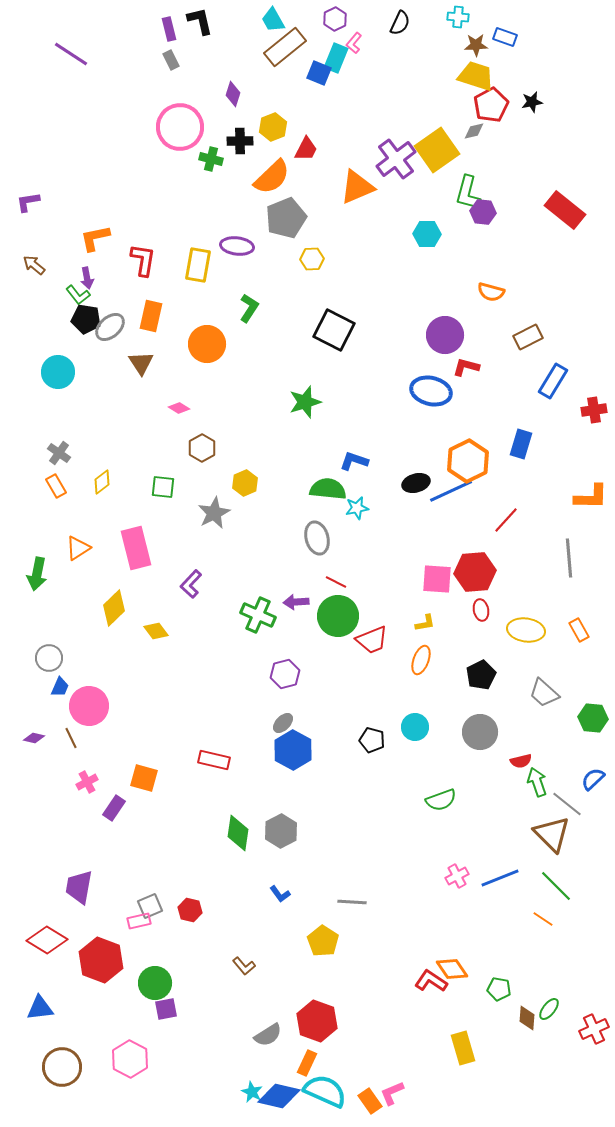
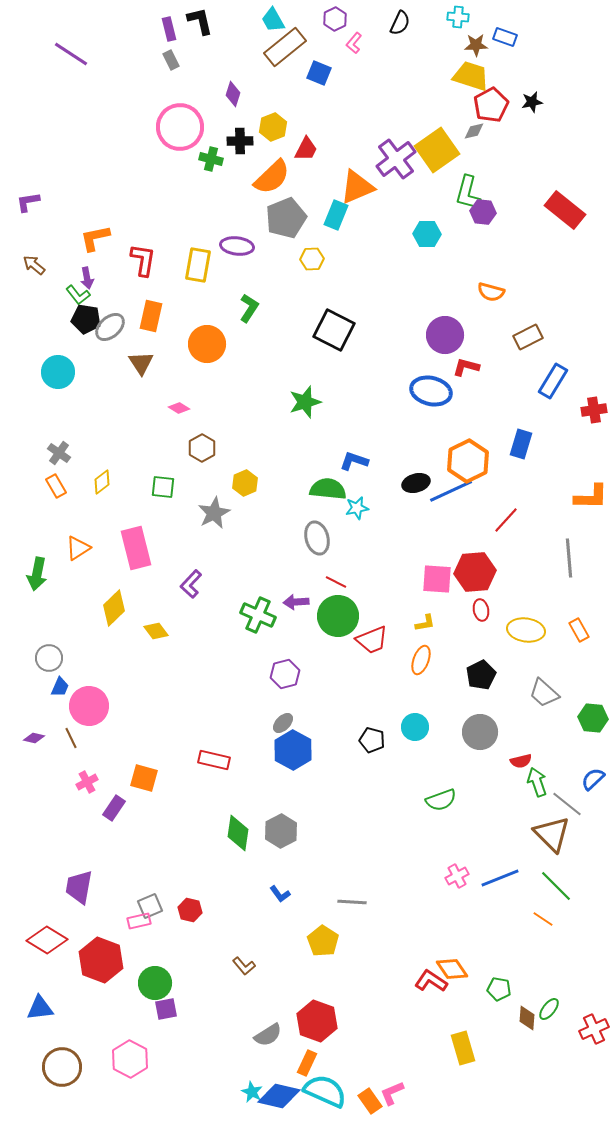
cyan rectangle at (336, 58): moved 157 px down
yellow trapezoid at (476, 76): moved 5 px left
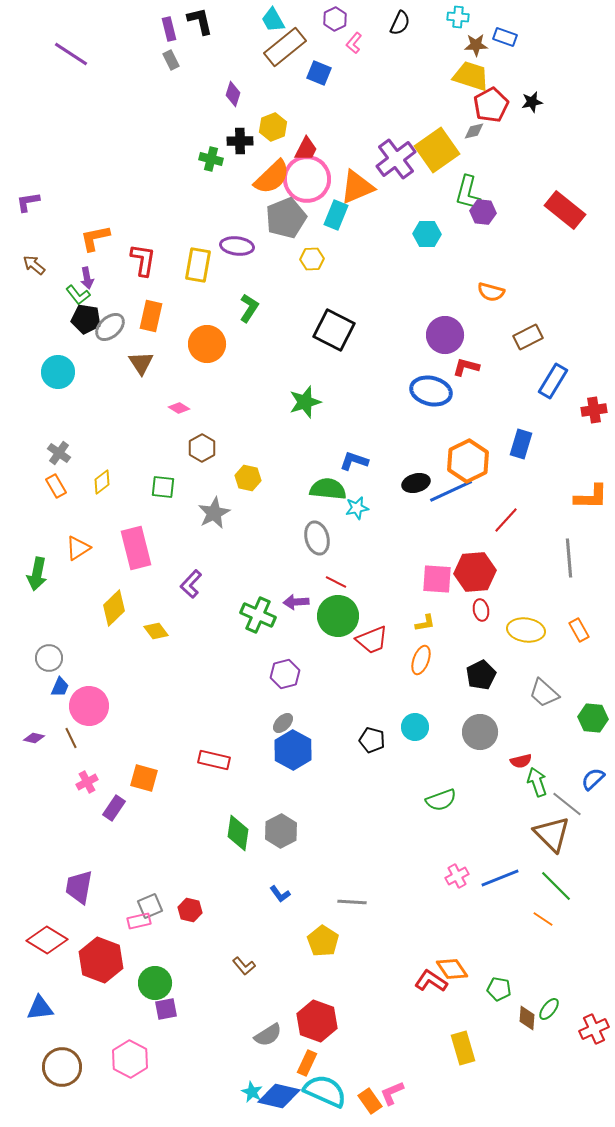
pink circle at (180, 127): moved 127 px right, 52 px down
yellow hexagon at (245, 483): moved 3 px right, 5 px up; rotated 25 degrees counterclockwise
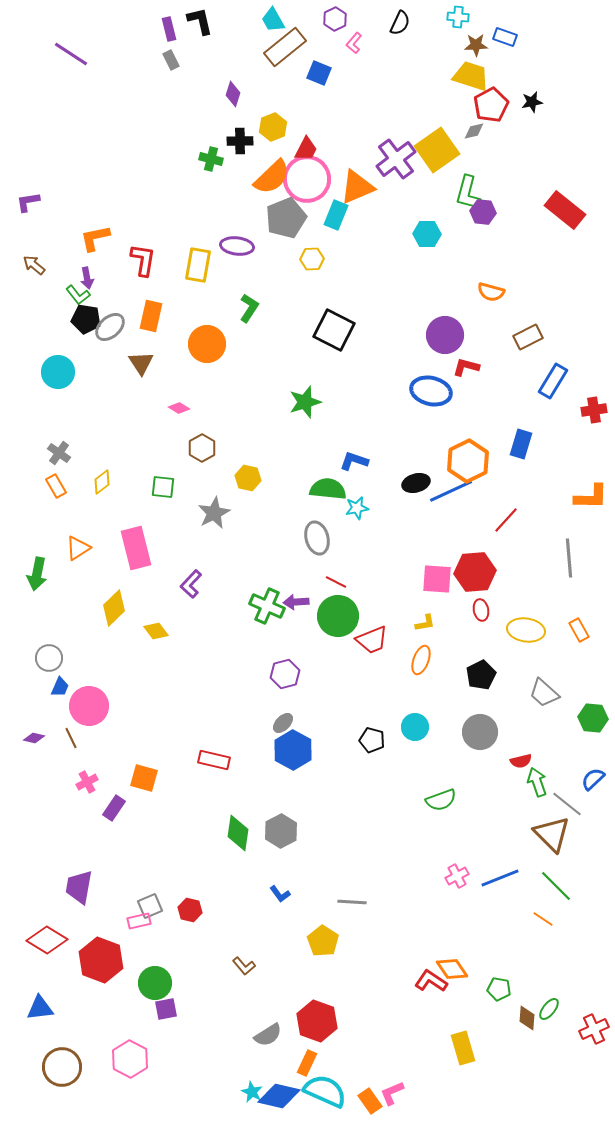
green cross at (258, 615): moved 9 px right, 9 px up
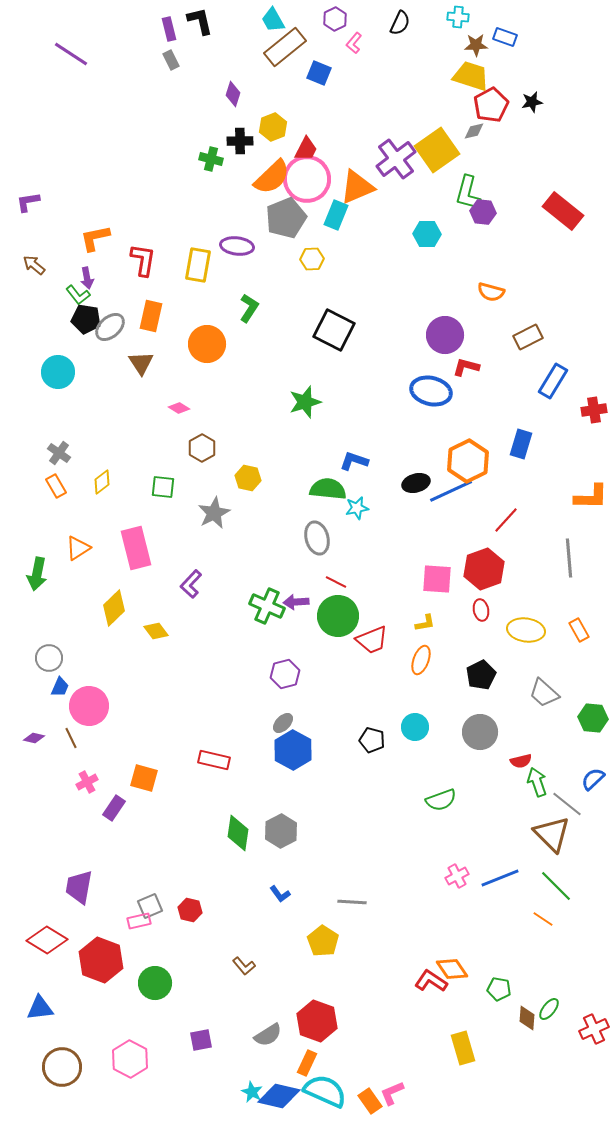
red rectangle at (565, 210): moved 2 px left, 1 px down
red hexagon at (475, 572): moved 9 px right, 3 px up; rotated 15 degrees counterclockwise
purple square at (166, 1009): moved 35 px right, 31 px down
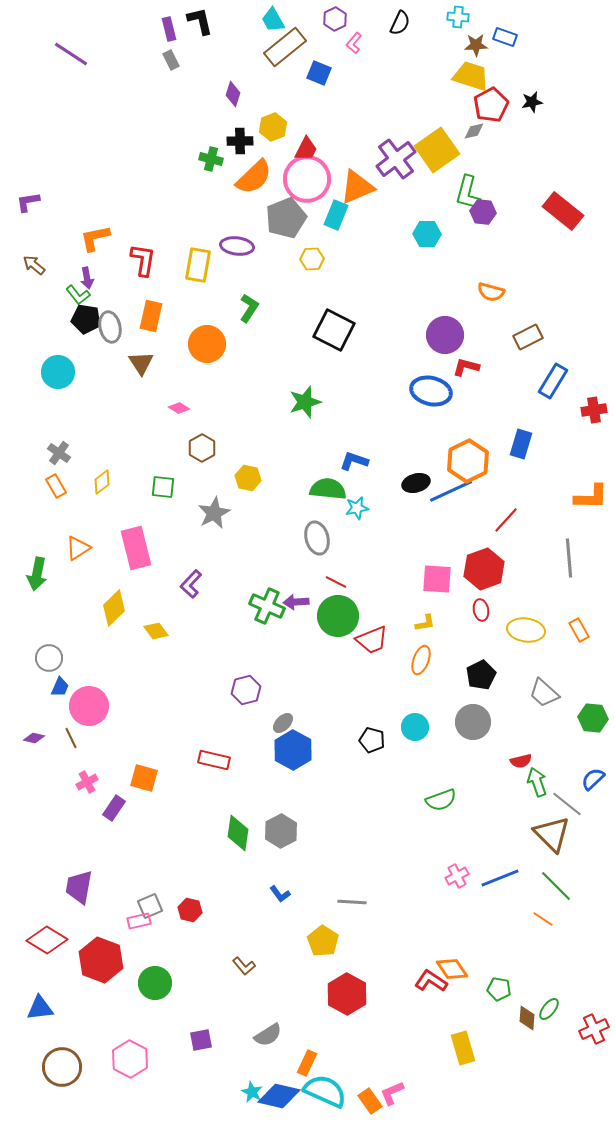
orange semicircle at (272, 177): moved 18 px left
gray ellipse at (110, 327): rotated 60 degrees counterclockwise
purple hexagon at (285, 674): moved 39 px left, 16 px down
gray circle at (480, 732): moved 7 px left, 10 px up
red hexagon at (317, 1021): moved 30 px right, 27 px up; rotated 9 degrees clockwise
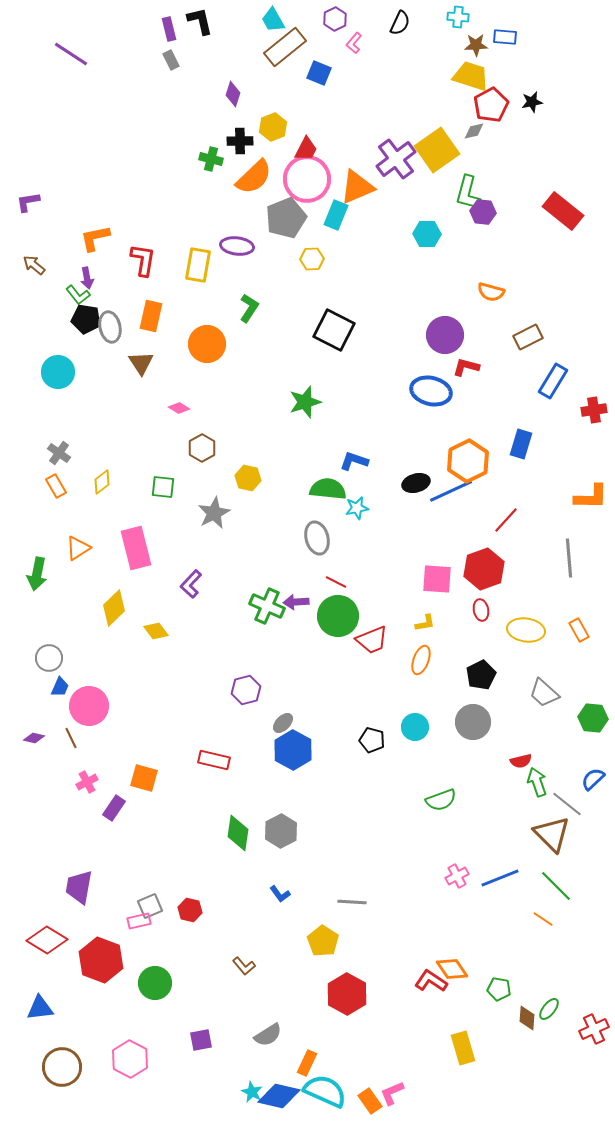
blue rectangle at (505, 37): rotated 15 degrees counterclockwise
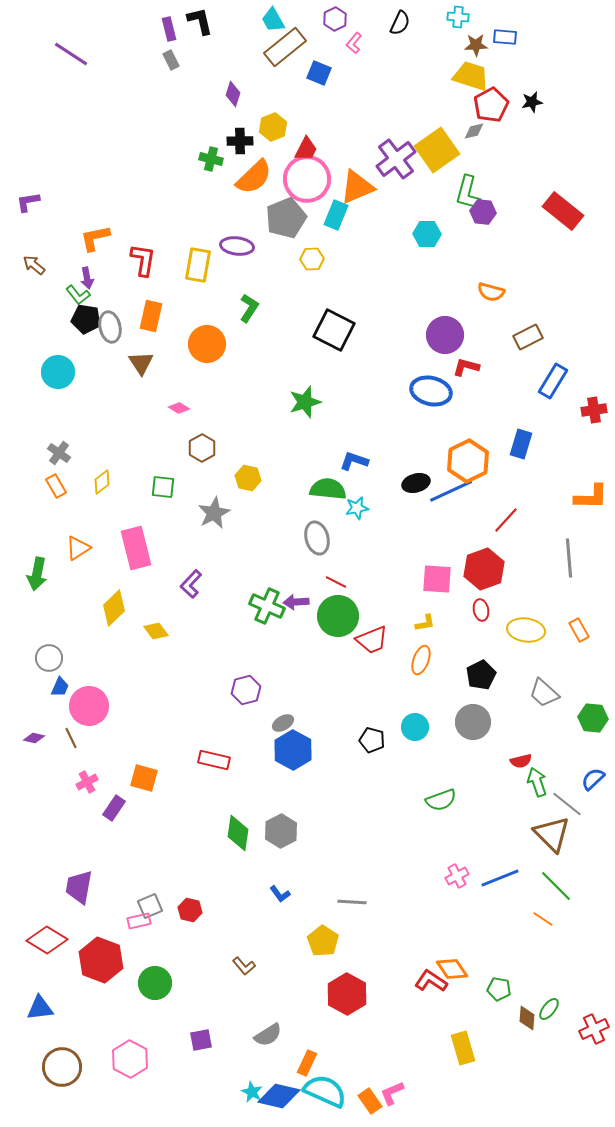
gray ellipse at (283, 723): rotated 15 degrees clockwise
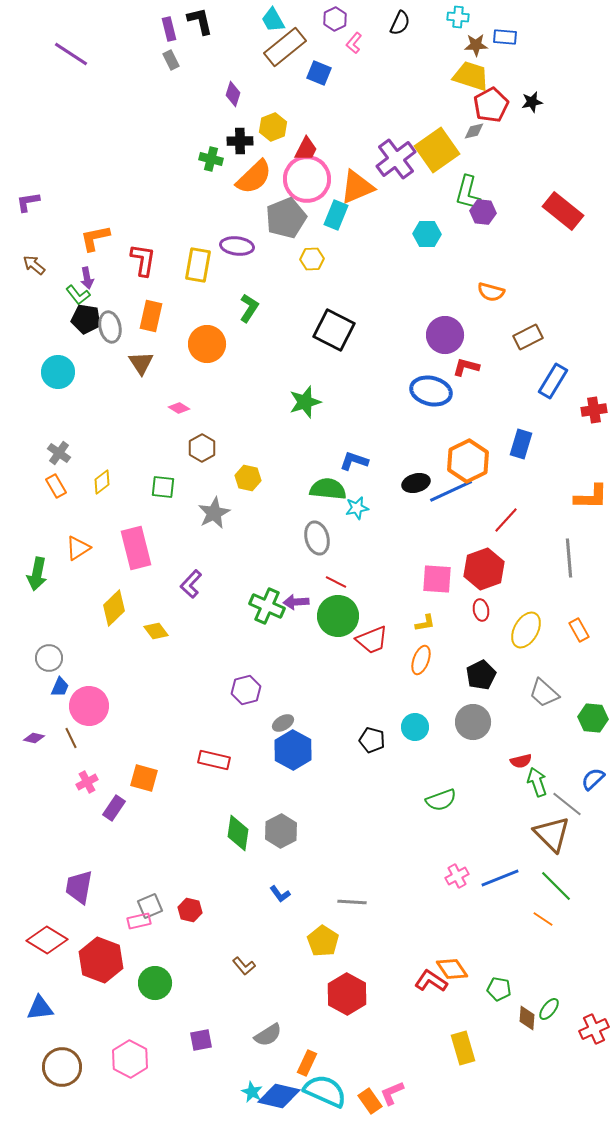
yellow ellipse at (526, 630): rotated 69 degrees counterclockwise
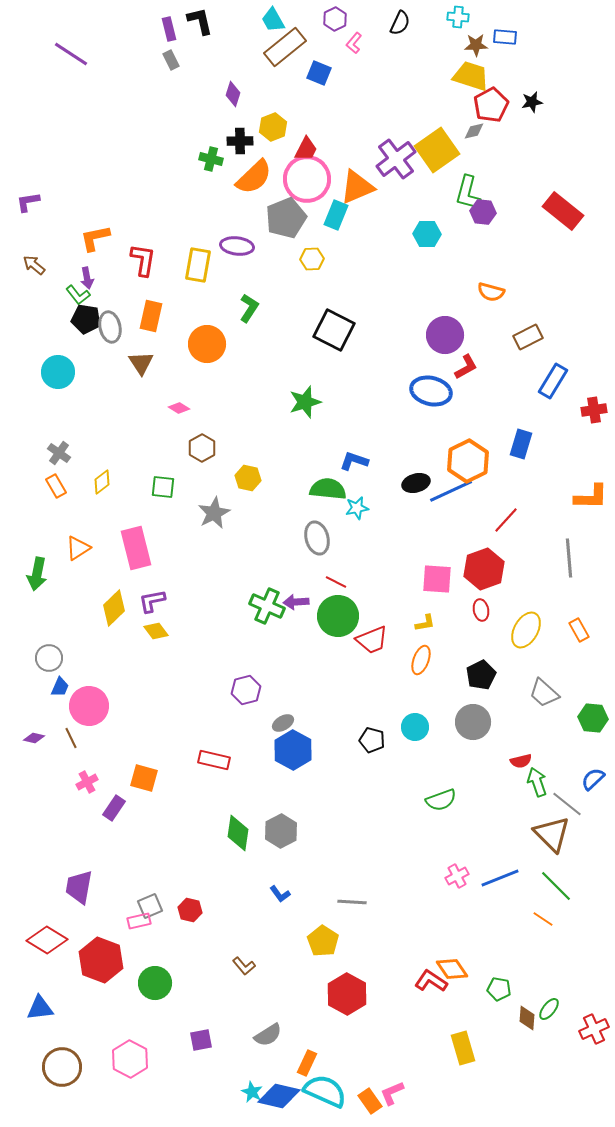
red L-shape at (466, 367): rotated 136 degrees clockwise
purple L-shape at (191, 584): moved 39 px left, 17 px down; rotated 36 degrees clockwise
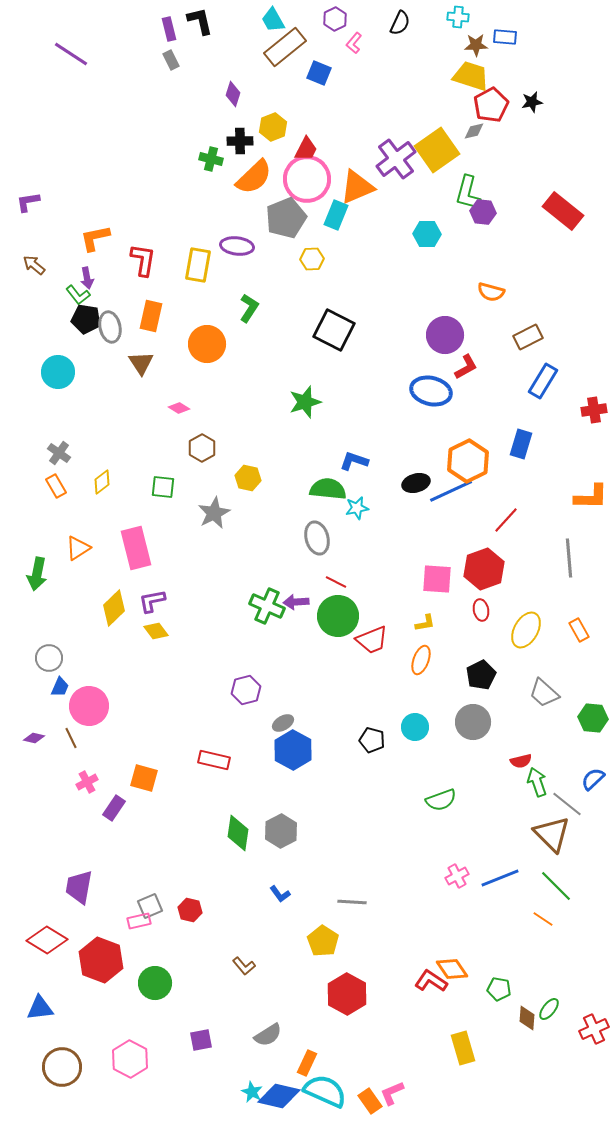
blue rectangle at (553, 381): moved 10 px left
